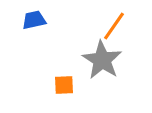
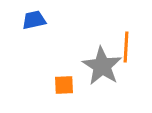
orange line: moved 12 px right, 21 px down; rotated 32 degrees counterclockwise
gray star: moved 6 px down
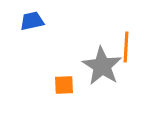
blue trapezoid: moved 2 px left, 1 px down
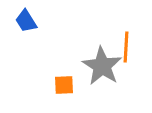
blue trapezoid: moved 6 px left; rotated 110 degrees counterclockwise
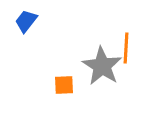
blue trapezoid: rotated 70 degrees clockwise
orange line: moved 1 px down
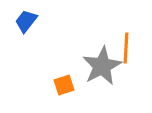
gray star: rotated 12 degrees clockwise
orange square: rotated 15 degrees counterclockwise
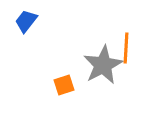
gray star: moved 1 px right, 1 px up
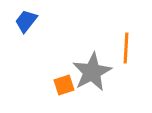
gray star: moved 11 px left, 7 px down
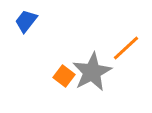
orange line: rotated 44 degrees clockwise
orange square: moved 9 px up; rotated 35 degrees counterclockwise
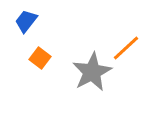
orange square: moved 24 px left, 18 px up
